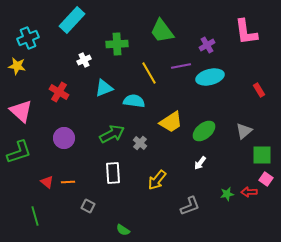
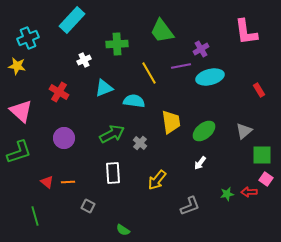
purple cross: moved 6 px left, 4 px down
yellow trapezoid: rotated 65 degrees counterclockwise
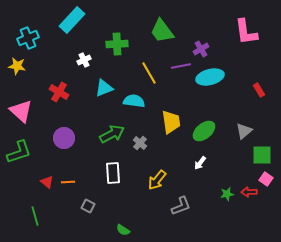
gray L-shape: moved 9 px left
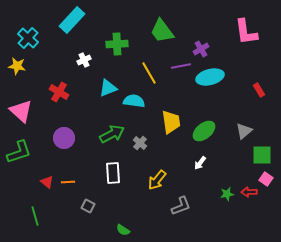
cyan cross: rotated 25 degrees counterclockwise
cyan triangle: moved 4 px right
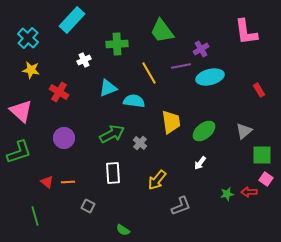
yellow star: moved 14 px right, 4 px down
